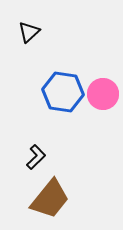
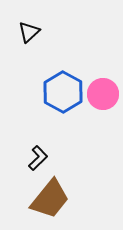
blue hexagon: rotated 21 degrees clockwise
black L-shape: moved 2 px right, 1 px down
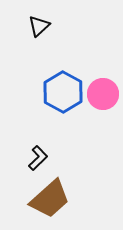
black triangle: moved 10 px right, 6 px up
brown trapezoid: rotated 9 degrees clockwise
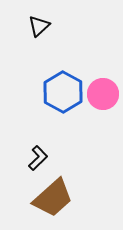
brown trapezoid: moved 3 px right, 1 px up
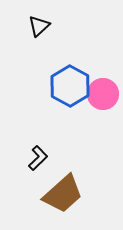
blue hexagon: moved 7 px right, 6 px up
brown trapezoid: moved 10 px right, 4 px up
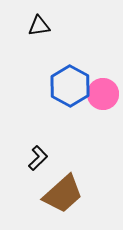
black triangle: rotated 35 degrees clockwise
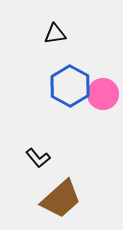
black triangle: moved 16 px right, 8 px down
black L-shape: rotated 95 degrees clockwise
brown trapezoid: moved 2 px left, 5 px down
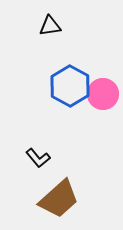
black triangle: moved 5 px left, 8 px up
brown trapezoid: moved 2 px left
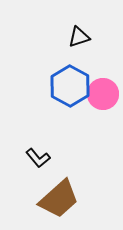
black triangle: moved 29 px right, 11 px down; rotated 10 degrees counterclockwise
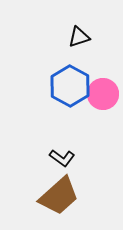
black L-shape: moved 24 px right; rotated 15 degrees counterclockwise
brown trapezoid: moved 3 px up
